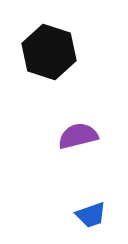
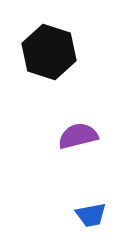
blue trapezoid: rotated 8 degrees clockwise
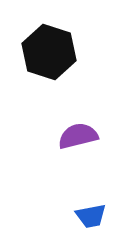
blue trapezoid: moved 1 px down
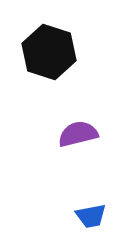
purple semicircle: moved 2 px up
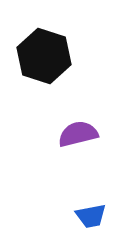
black hexagon: moved 5 px left, 4 px down
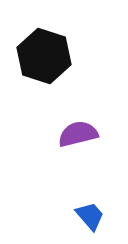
blue trapezoid: moved 1 px left; rotated 120 degrees counterclockwise
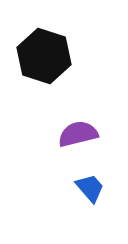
blue trapezoid: moved 28 px up
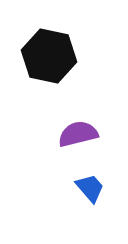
black hexagon: moved 5 px right; rotated 6 degrees counterclockwise
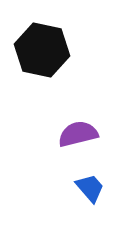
black hexagon: moved 7 px left, 6 px up
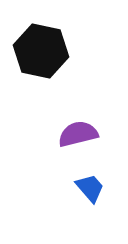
black hexagon: moved 1 px left, 1 px down
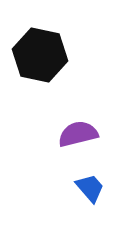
black hexagon: moved 1 px left, 4 px down
